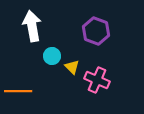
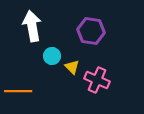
purple hexagon: moved 5 px left; rotated 12 degrees counterclockwise
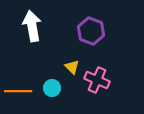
purple hexagon: rotated 12 degrees clockwise
cyan circle: moved 32 px down
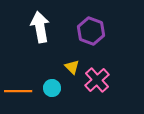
white arrow: moved 8 px right, 1 px down
pink cross: rotated 25 degrees clockwise
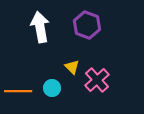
purple hexagon: moved 4 px left, 6 px up
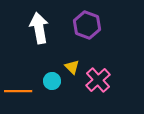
white arrow: moved 1 px left, 1 px down
pink cross: moved 1 px right
cyan circle: moved 7 px up
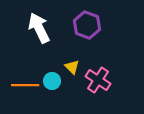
white arrow: rotated 16 degrees counterclockwise
pink cross: rotated 15 degrees counterclockwise
orange line: moved 7 px right, 6 px up
